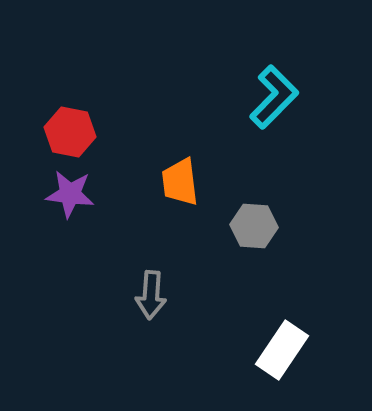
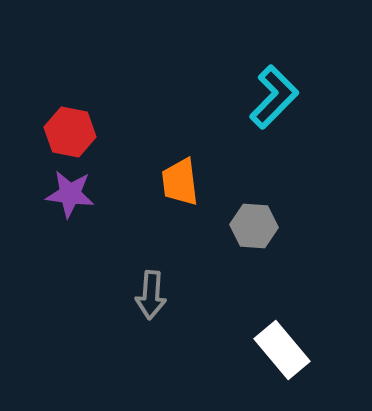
white rectangle: rotated 74 degrees counterclockwise
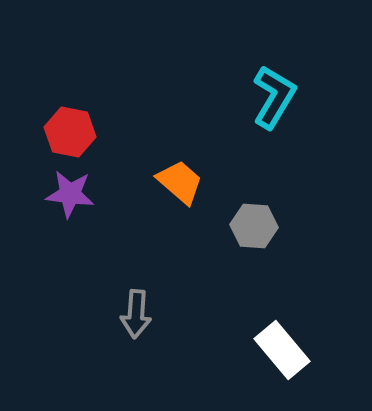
cyan L-shape: rotated 14 degrees counterclockwise
orange trapezoid: rotated 138 degrees clockwise
gray arrow: moved 15 px left, 19 px down
